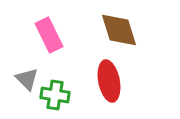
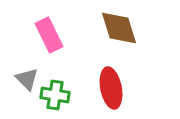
brown diamond: moved 2 px up
red ellipse: moved 2 px right, 7 px down
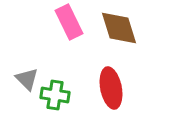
pink rectangle: moved 20 px right, 13 px up
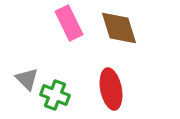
pink rectangle: moved 1 px down
red ellipse: moved 1 px down
green cross: rotated 12 degrees clockwise
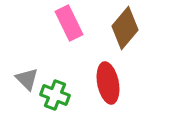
brown diamond: moved 6 px right; rotated 57 degrees clockwise
red ellipse: moved 3 px left, 6 px up
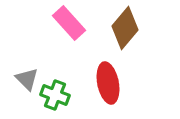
pink rectangle: rotated 16 degrees counterclockwise
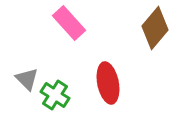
brown diamond: moved 30 px right
green cross: rotated 12 degrees clockwise
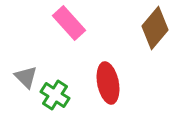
gray triangle: moved 1 px left, 2 px up
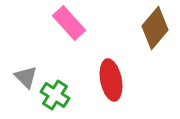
red ellipse: moved 3 px right, 3 px up
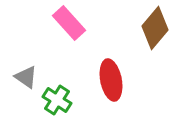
gray triangle: rotated 10 degrees counterclockwise
green cross: moved 2 px right, 5 px down
